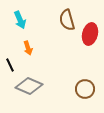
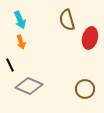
red ellipse: moved 4 px down
orange arrow: moved 7 px left, 6 px up
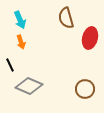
brown semicircle: moved 1 px left, 2 px up
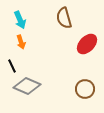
brown semicircle: moved 2 px left
red ellipse: moved 3 px left, 6 px down; rotated 30 degrees clockwise
black line: moved 2 px right, 1 px down
gray diamond: moved 2 px left
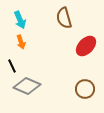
red ellipse: moved 1 px left, 2 px down
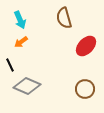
orange arrow: rotated 72 degrees clockwise
black line: moved 2 px left, 1 px up
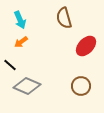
black line: rotated 24 degrees counterclockwise
brown circle: moved 4 px left, 3 px up
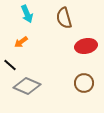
cyan arrow: moved 7 px right, 6 px up
red ellipse: rotated 35 degrees clockwise
brown circle: moved 3 px right, 3 px up
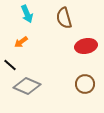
brown circle: moved 1 px right, 1 px down
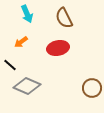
brown semicircle: rotated 10 degrees counterclockwise
red ellipse: moved 28 px left, 2 px down
brown circle: moved 7 px right, 4 px down
